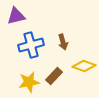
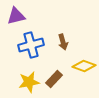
brown rectangle: moved 3 px down
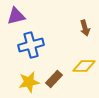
brown arrow: moved 22 px right, 14 px up
yellow diamond: rotated 20 degrees counterclockwise
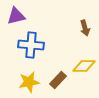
blue cross: rotated 20 degrees clockwise
brown rectangle: moved 4 px right, 1 px down
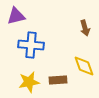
yellow diamond: rotated 70 degrees clockwise
brown rectangle: rotated 42 degrees clockwise
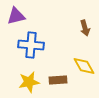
yellow diamond: rotated 10 degrees counterclockwise
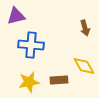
brown rectangle: moved 1 px right
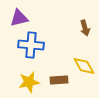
purple triangle: moved 3 px right, 2 px down
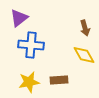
purple triangle: rotated 24 degrees counterclockwise
yellow diamond: moved 11 px up
